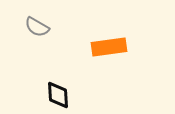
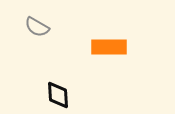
orange rectangle: rotated 8 degrees clockwise
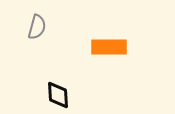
gray semicircle: rotated 105 degrees counterclockwise
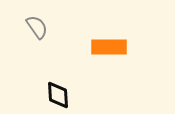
gray semicircle: rotated 50 degrees counterclockwise
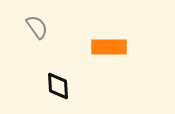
black diamond: moved 9 px up
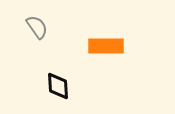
orange rectangle: moved 3 px left, 1 px up
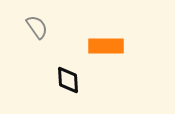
black diamond: moved 10 px right, 6 px up
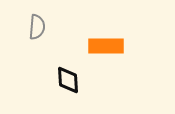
gray semicircle: rotated 40 degrees clockwise
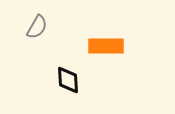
gray semicircle: rotated 25 degrees clockwise
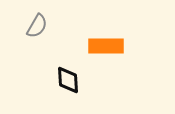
gray semicircle: moved 1 px up
